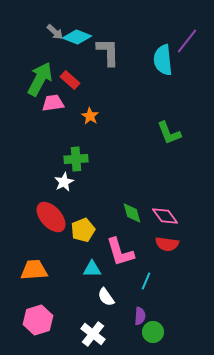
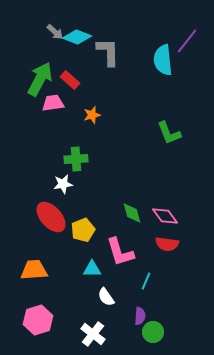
orange star: moved 2 px right, 1 px up; rotated 24 degrees clockwise
white star: moved 1 px left, 2 px down; rotated 18 degrees clockwise
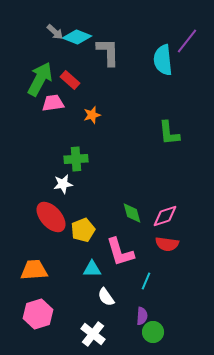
green L-shape: rotated 16 degrees clockwise
pink diamond: rotated 72 degrees counterclockwise
purple semicircle: moved 2 px right
pink hexagon: moved 6 px up
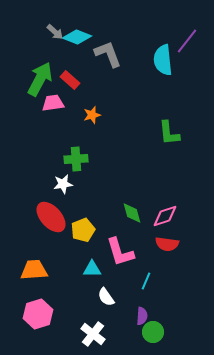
gray L-shape: moved 2 px down; rotated 20 degrees counterclockwise
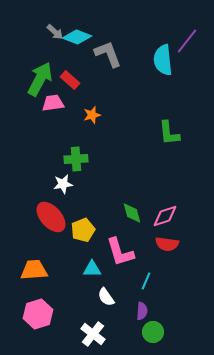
purple semicircle: moved 5 px up
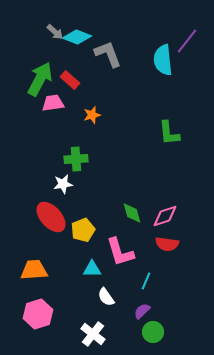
purple semicircle: rotated 138 degrees counterclockwise
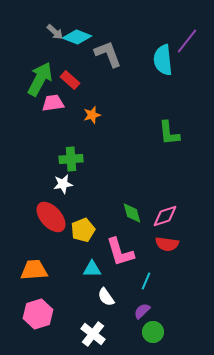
green cross: moved 5 px left
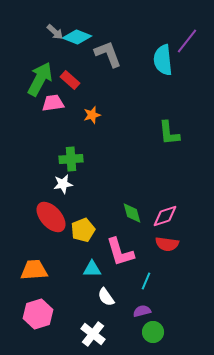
purple semicircle: rotated 30 degrees clockwise
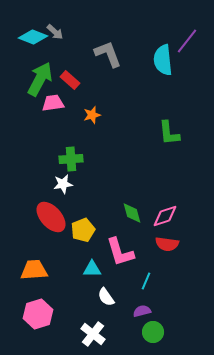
cyan diamond: moved 44 px left
